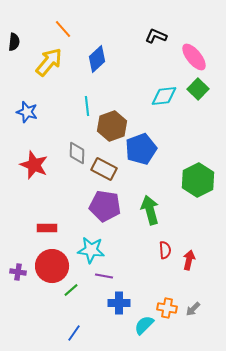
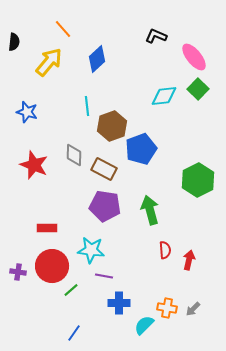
gray diamond: moved 3 px left, 2 px down
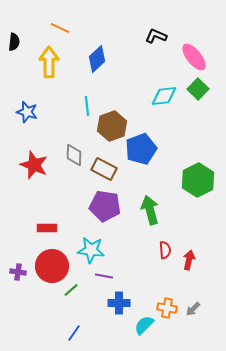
orange line: moved 3 px left, 1 px up; rotated 24 degrees counterclockwise
yellow arrow: rotated 40 degrees counterclockwise
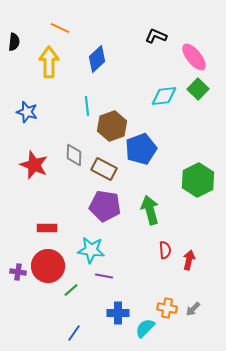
red circle: moved 4 px left
blue cross: moved 1 px left, 10 px down
cyan semicircle: moved 1 px right, 3 px down
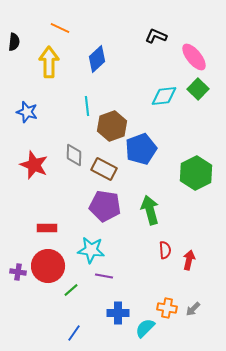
green hexagon: moved 2 px left, 7 px up
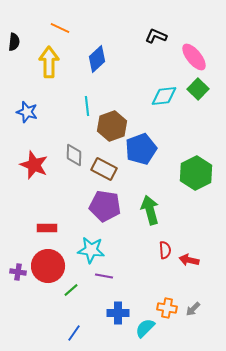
red arrow: rotated 90 degrees counterclockwise
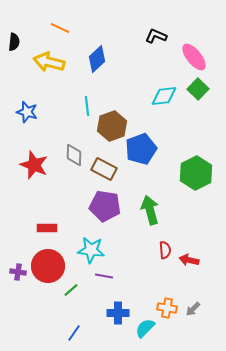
yellow arrow: rotated 76 degrees counterclockwise
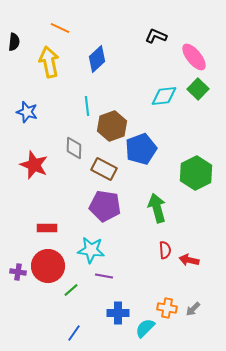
yellow arrow: rotated 64 degrees clockwise
gray diamond: moved 7 px up
green arrow: moved 7 px right, 2 px up
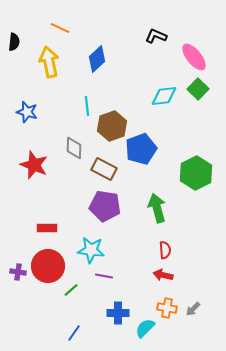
red arrow: moved 26 px left, 15 px down
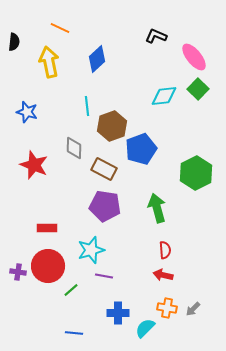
cyan star: rotated 24 degrees counterclockwise
blue line: rotated 60 degrees clockwise
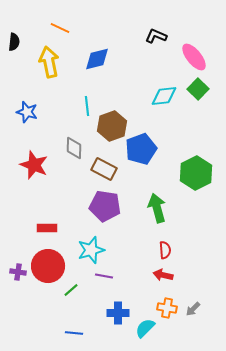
blue diamond: rotated 28 degrees clockwise
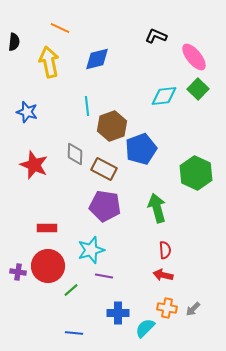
gray diamond: moved 1 px right, 6 px down
green hexagon: rotated 8 degrees counterclockwise
